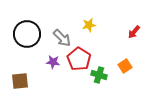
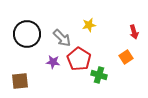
red arrow: rotated 56 degrees counterclockwise
orange square: moved 1 px right, 9 px up
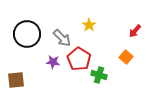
yellow star: rotated 24 degrees counterclockwise
red arrow: moved 1 px right, 1 px up; rotated 56 degrees clockwise
orange square: rotated 16 degrees counterclockwise
brown square: moved 4 px left, 1 px up
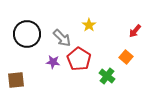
green cross: moved 8 px right, 1 px down; rotated 21 degrees clockwise
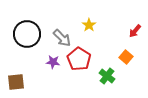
brown square: moved 2 px down
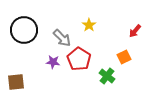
black circle: moved 3 px left, 4 px up
orange square: moved 2 px left; rotated 24 degrees clockwise
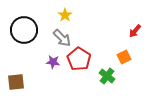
yellow star: moved 24 px left, 10 px up
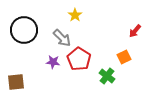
yellow star: moved 10 px right
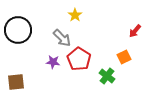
black circle: moved 6 px left
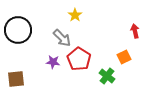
red arrow: rotated 128 degrees clockwise
brown square: moved 3 px up
